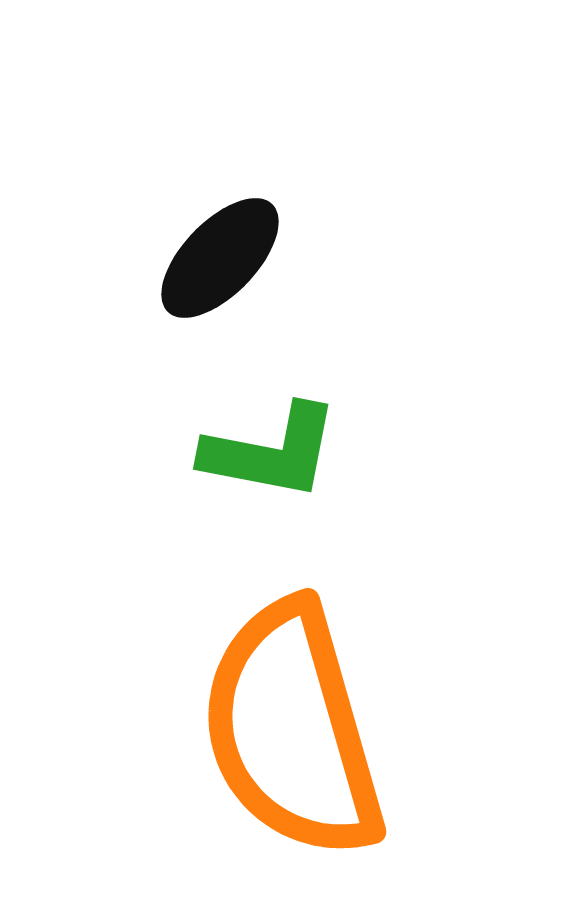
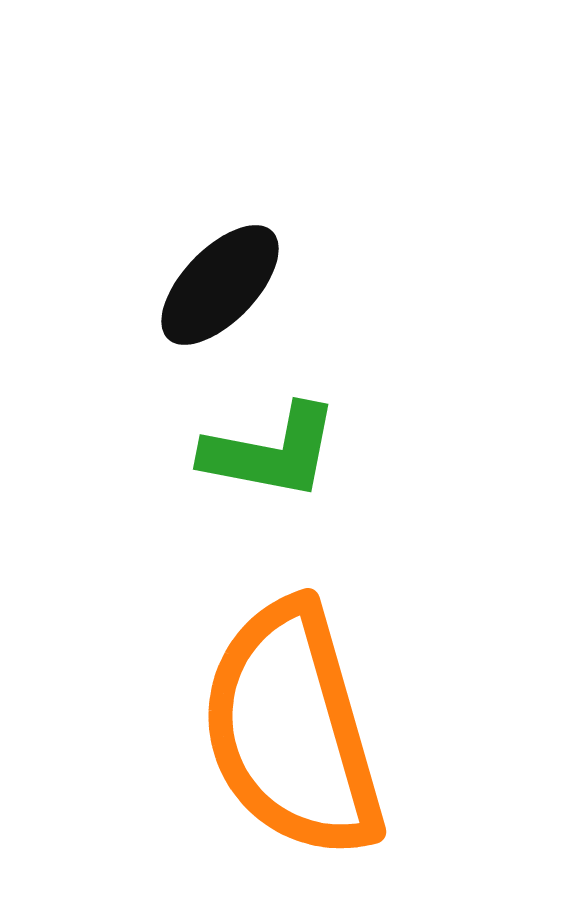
black ellipse: moved 27 px down
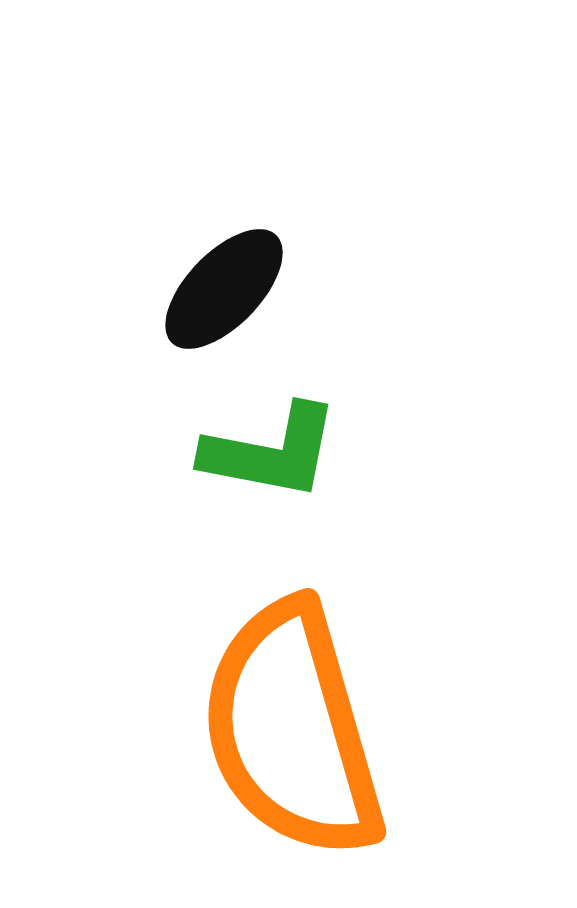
black ellipse: moved 4 px right, 4 px down
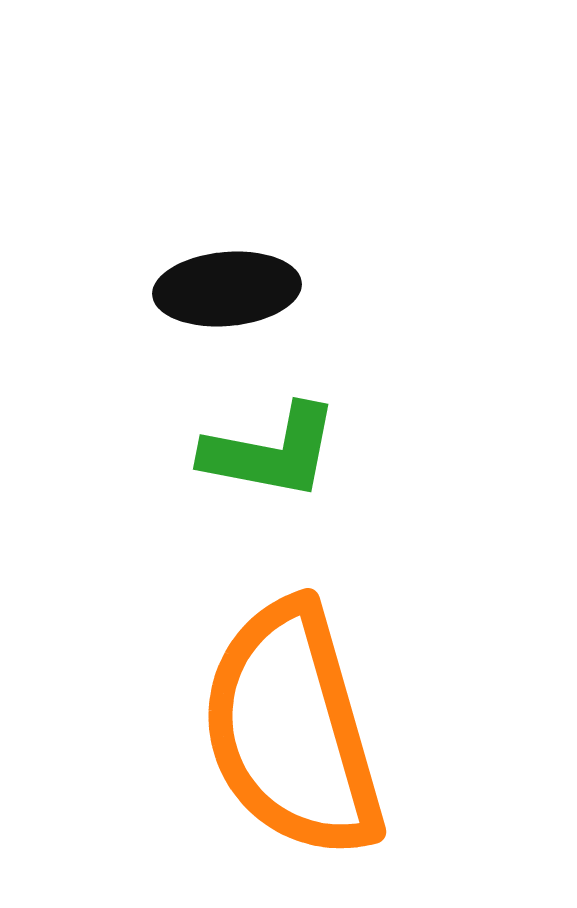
black ellipse: moved 3 px right; rotated 41 degrees clockwise
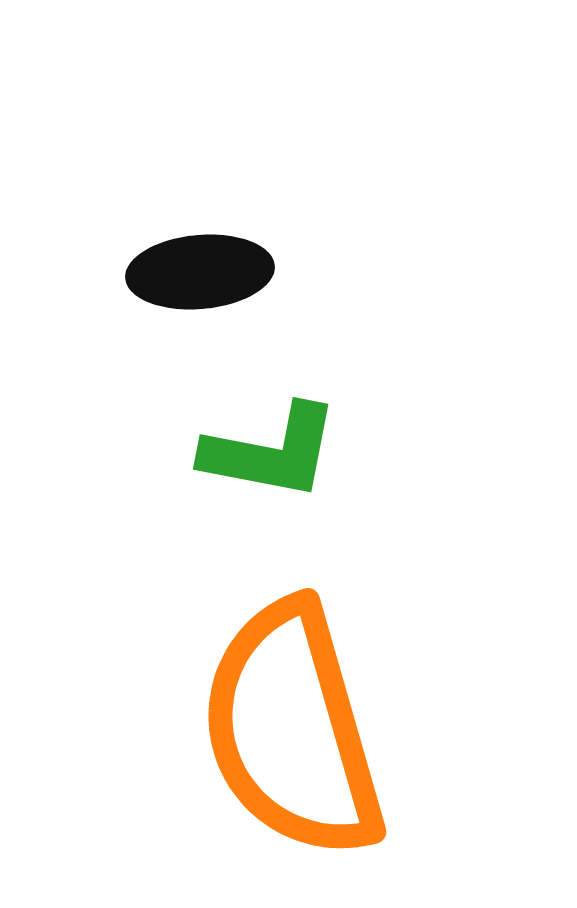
black ellipse: moved 27 px left, 17 px up
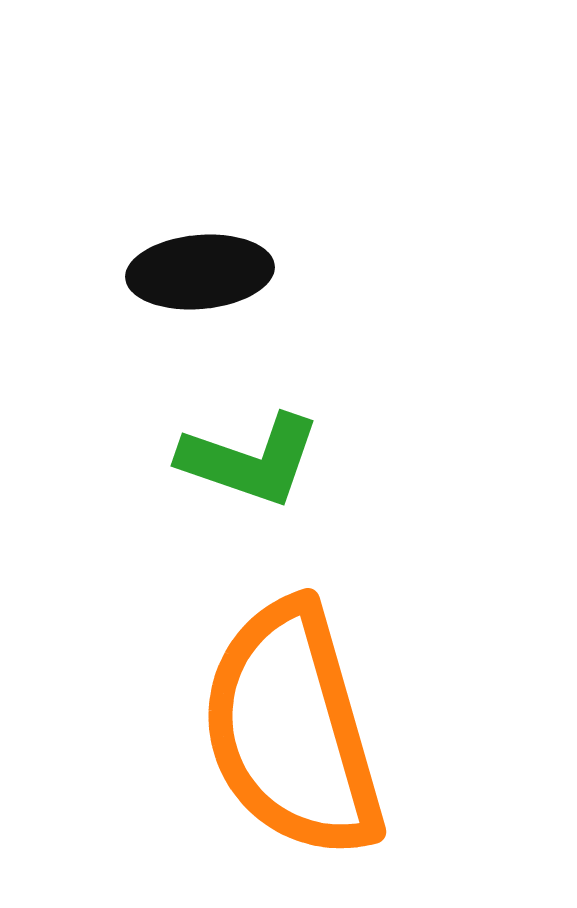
green L-shape: moved 21 px left, 8 px down; rotated 8 degrees clockwise
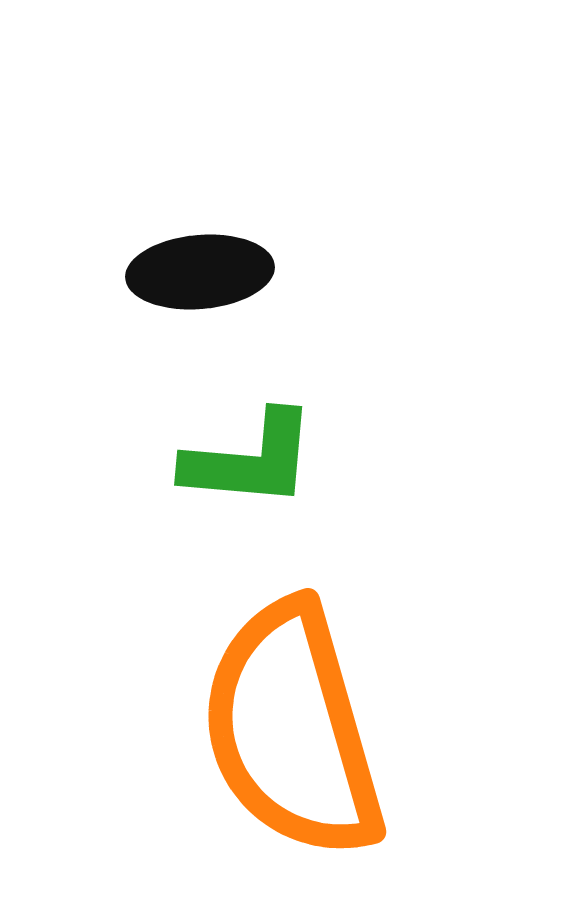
green L-shape: rotated 14 degrees counterclockwise
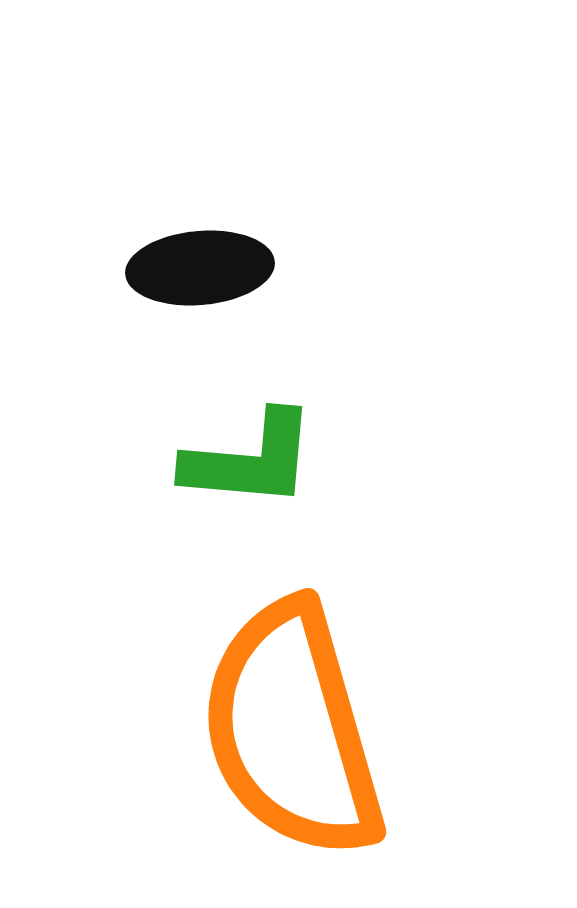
black ellipse: moved 4 px up
